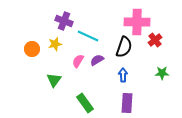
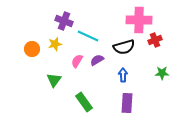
pink cross: moved 2 px right, 2 px up
red cross: rotated 16 degrees clockwise
black semicircle: rotated 55 degrees clockwise
pink semicircle: moved 1 px left
green rectangle: moved 1 px left, 1 px up
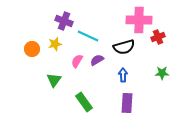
red cross: moved 3 px right, 3 px up
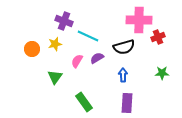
purple semicircle: moved 2 px up
green triangle: moved 1 px right, 3 px up
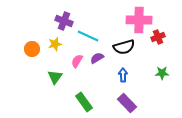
purple rectangle: rotated 48 degrees counterclockwise
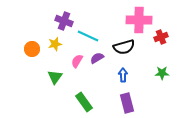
red cross: moved 3 px right
purple rectangle: rotated 30 degrees clockwise
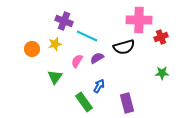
cyan line: moved 1 px left
blue arrow: moved 24 px left, 11 px down; rotated 32 degrees clockwise
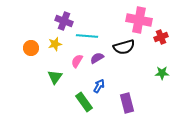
pink cross: rotated 10 degrees clockwise
cyan line: rotated 20 degrees counterclockwise
orange circle: moved 1 px left, 1 px up
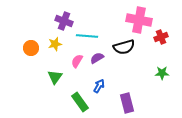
green rectangle: moved 4 px left
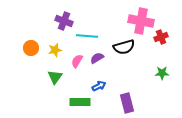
pink cross: moved 2 px right, 1 px down
yellow star: moved 6 px down
blue arrow: rotated 32 degrees clockwise
green rectangle: rotated 54 degrees counterclockwise
